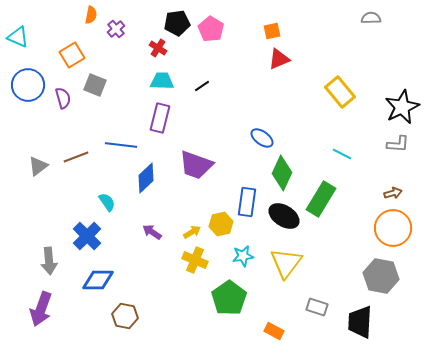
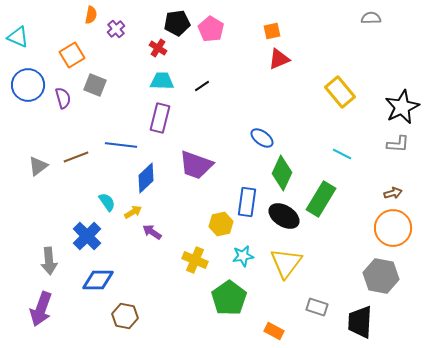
yellow arrow at (192, 232): moved 59 px left, 20 px up
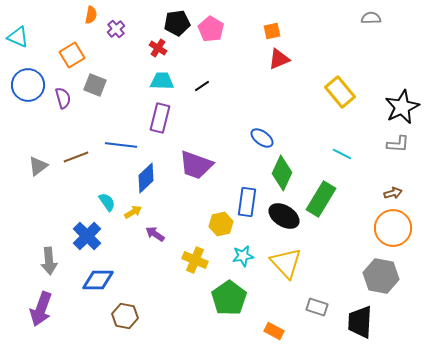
purple arrow at (152, 232): moved 3 px right, 2 px down
yellow triangle at (286, 263): rotated 20 degrees counterclockwise
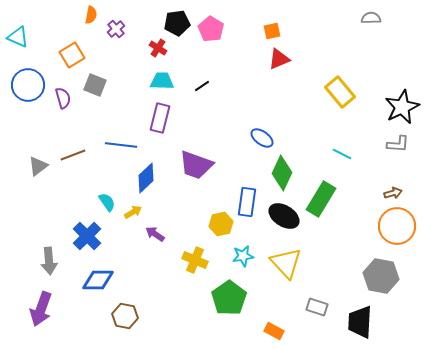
brown line at (76, 157): moved 3 px left, 2 px up
orange circle at (393, 228): moved 4 px right, 2 px up
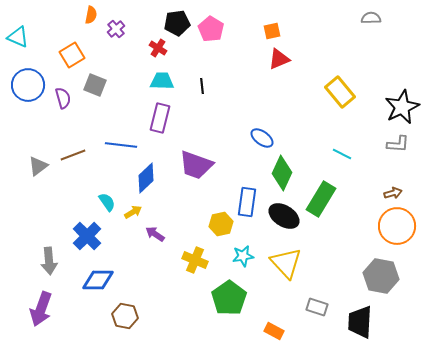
black line at (202, 86): rotated 63 degrees counterclockwise
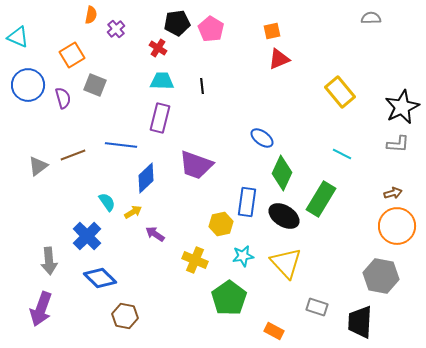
blue diamond at (98, 280): moved 2 px right, 2 px up; rotated 44 degrees clockwise
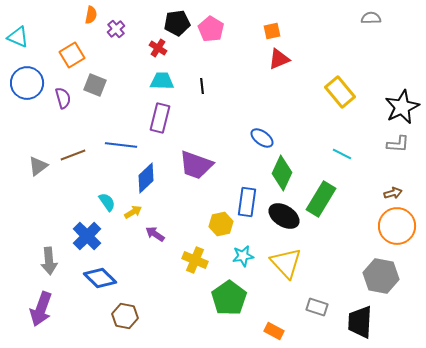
blue circle at (28, 85): moved 1 px left, 2 px up
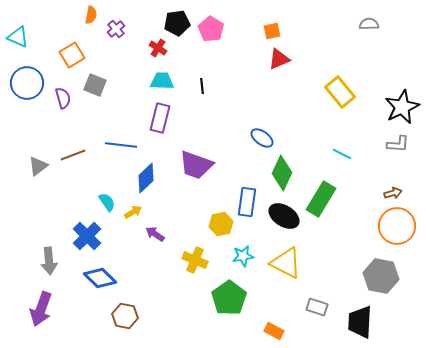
gray semicircle at (371, 18): moved 2 px left, 6 px down
yellow triangle at (286, 263): rotated 20 degrees counterclockwise
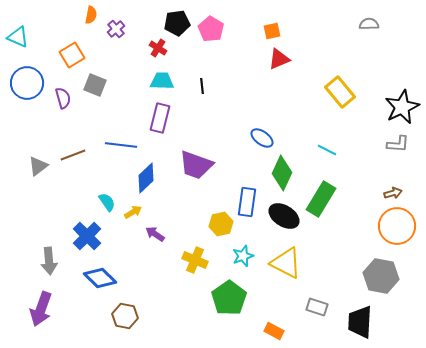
cyan line at (342, 154): moved 15 px left, 4 px up
cyan star at (243, 256): rotated 10 degrees counterclockwise
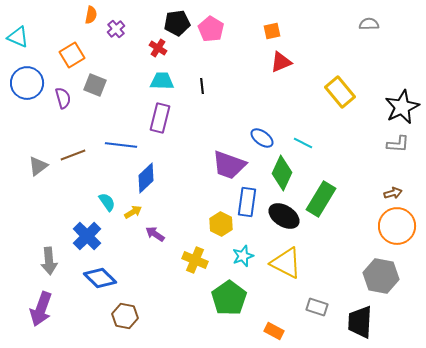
red triangle at (279, 59): moved 2 px right, 3 px down
cyan line at (327, 150): moved 24 px left, 7 px up
purple trapezoid at (196, 165): moved 33 px right
yellow hexagon at (221, 224): rotated 20 degrees counterclockwise
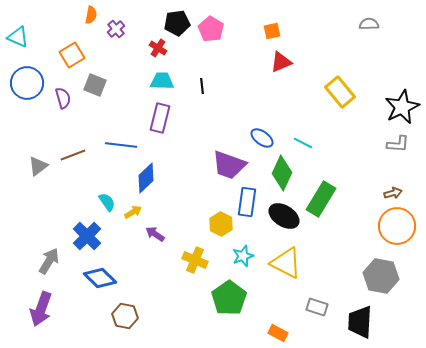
gray arrow at (49, 261): rotated 144 degrees counterclockwise
orange rectangle at (274, 331): moved 4 px right, 2 px down
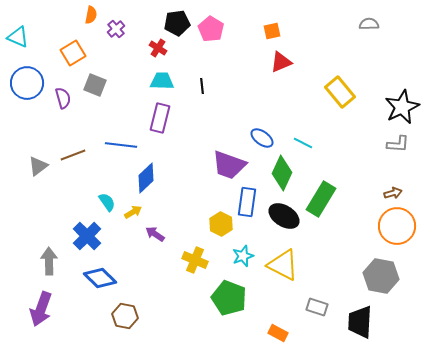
orange square at (72, 55): moved 1 px right, 2 px up
gray arrow at (49, 261): rotated 32 degrees counterclockwise
yellow triangle at (286, 263): moved 3 px left, 2 px down
green pentagon at (229, 298): rotated 16 degrees counterclockwise
